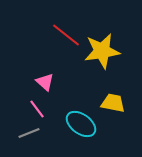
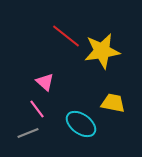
red line: moved 1 px down
gray line: moved 1 px left
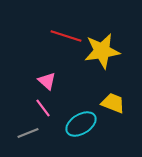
red line: rotated 20 degrees counterclockwise
pink triangle: moved 2 px right, 1 px up
yellow trapezoid: rotated 10 degrees clockwise
pink line: moved 6 px right, 1 px up
cyan ellipse: rotated 68 degrees counterclockwise
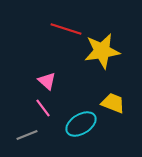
red line: moved 7 px up
gray line: moved 1 px left, 2 px down
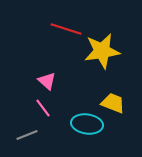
cyan ellipse: moved 6 px right; rotated 40 degrees clockwise
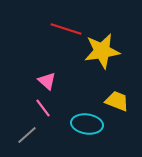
yellow trapezoid: moved 4 px right, 2 px up
gray line: rotated 20 degrees counterclockwise
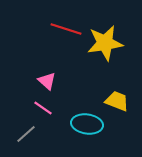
yellow star: moved 3 px right, 8 px up
pink line: rotated 18 degrees counterclockwise
gray line: moved 1 px left, 1 px up
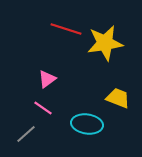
pink triangle: moved 2 px up; rotated 42 degrees clockwise
yellow trapezoid: moved 1 px right, 3 px up
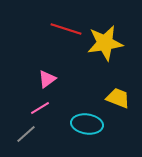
pink line: moved 3 px left; rotated 66 degrees counterclockwise
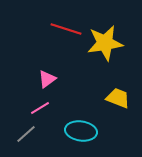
cyan ellipse: moved 6 px left, 7 px down
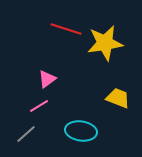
pink line: moved 1 px left, 2 px up
